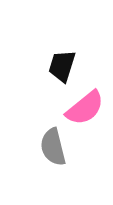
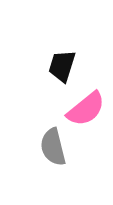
pink semicircle: moved 1 px right, 1 px down
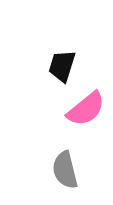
gray semicircle: moved 12 px right, 23 px down
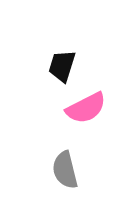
pink semicircle: moved 1 px up; rotated 12 degrees clockwise
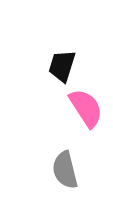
pink semicircle: rotated 96 degrees counterclockwise
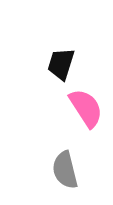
black trapezoid: moved 1 px left, 2 px up
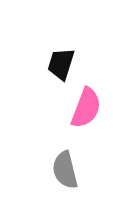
pink semicircle: rotated 54 degrees clockwise
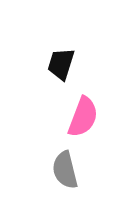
pink semicircle: moved 3 px left, 9 px down
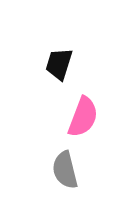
black trapezoid: moved 2 px left
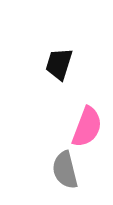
pink semicircle: moved 4 px right, 10 px down
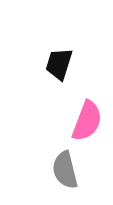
pink semicircle: moved 6 px up
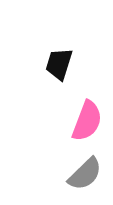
gray semicircle: moved 20 px right, 4 px down; rotated 120 degrees counterclockwise
